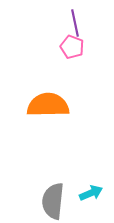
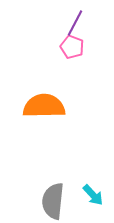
purple line: rotated 40 degrees clockwise
orange semicircle: moved 4 px left, 1 px down
cyan arrow: moved 2 px right, 2 px down; rotated 70 degrees clockwise
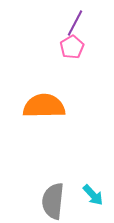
pink pentagon: rotated 20 degrees clockwise
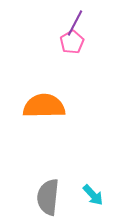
pink pentagon: moved 5 px up
gray semicircle: moved 5 px left, 4 px up
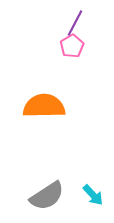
pink pentagon: moved 4 px down
gray semicircle: moved 1 px left, 1 px up; rotated 129 degrees counterclockwise
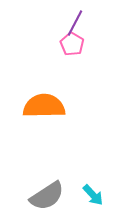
pink pentagon: moved 2 px up; rotated 10 degrees counterclockwise
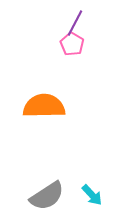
cyan arrow: moved 1 px left
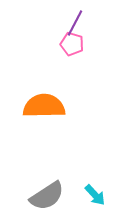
pink pentagon: rotated 15 degrees counterclockwise
cyan arrow: moved 3 px right
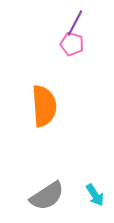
orange semicircle: rotated 87 degrees clockwise
cyan arrow: rotated 10 degrees clockwise
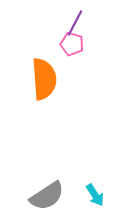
orange semicircle: moved 27 px up
